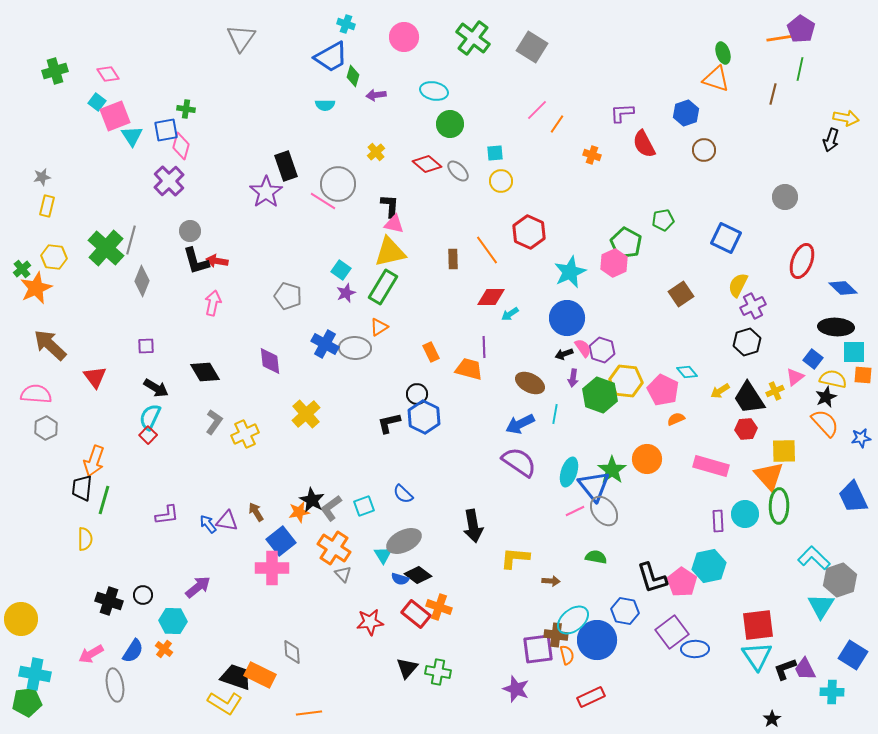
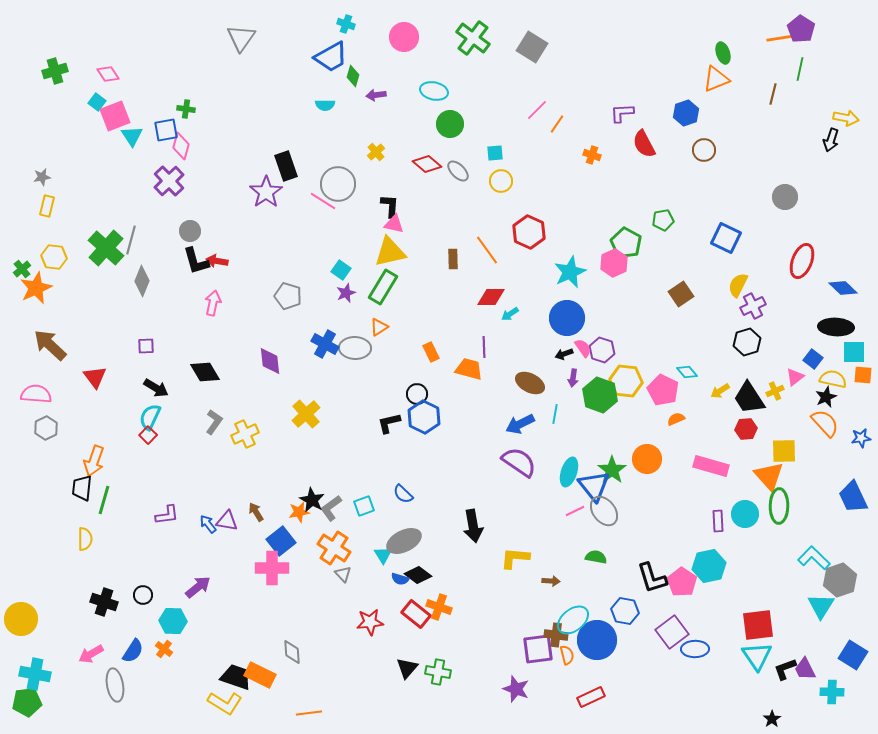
orange triangle at (716, 79): rotated 40 degrees counterclockwise
black cross at (109, 601): moved 5 px left, 1 px down
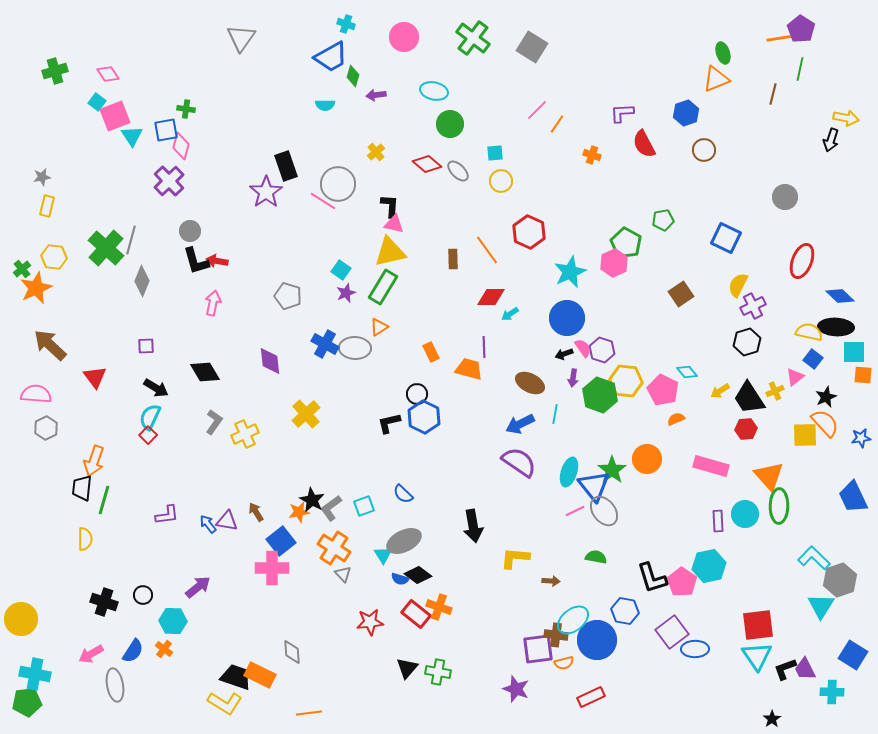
blue diamond at (843, 288): moved 3 px left, 8 px down
yellow semicircle at (833, 379): moved 24 px left, 47 px up
yellow square at (784, 451): moved 21 px right, 16 px up
orange semicircle at (567, 655): moved 3 px left, 8 px down; rotated 90 degrees clockwise
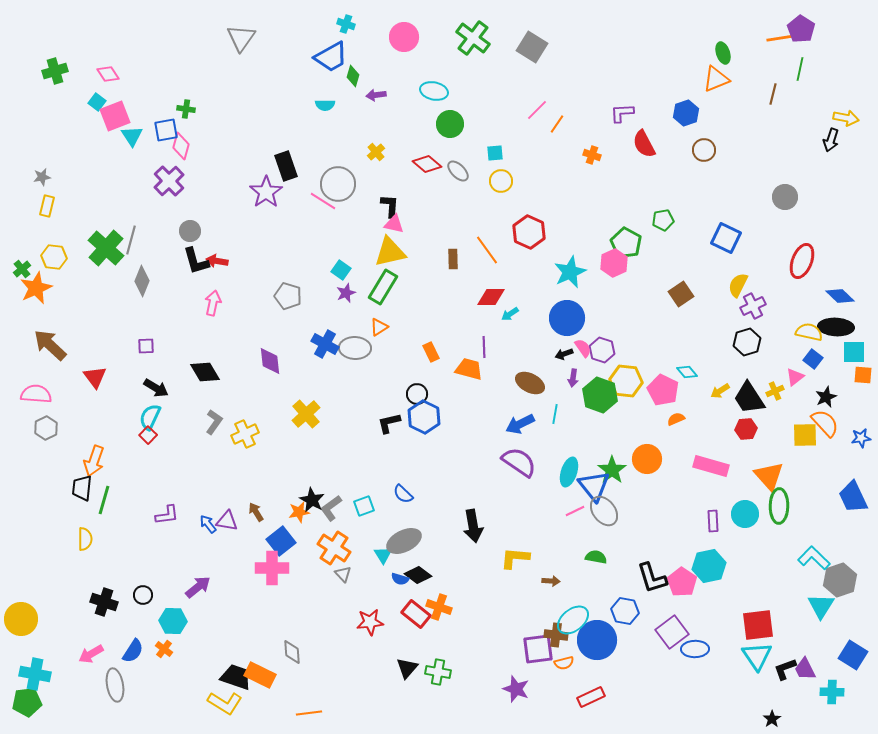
purple rectangle at (718, 521): moved 5 px left
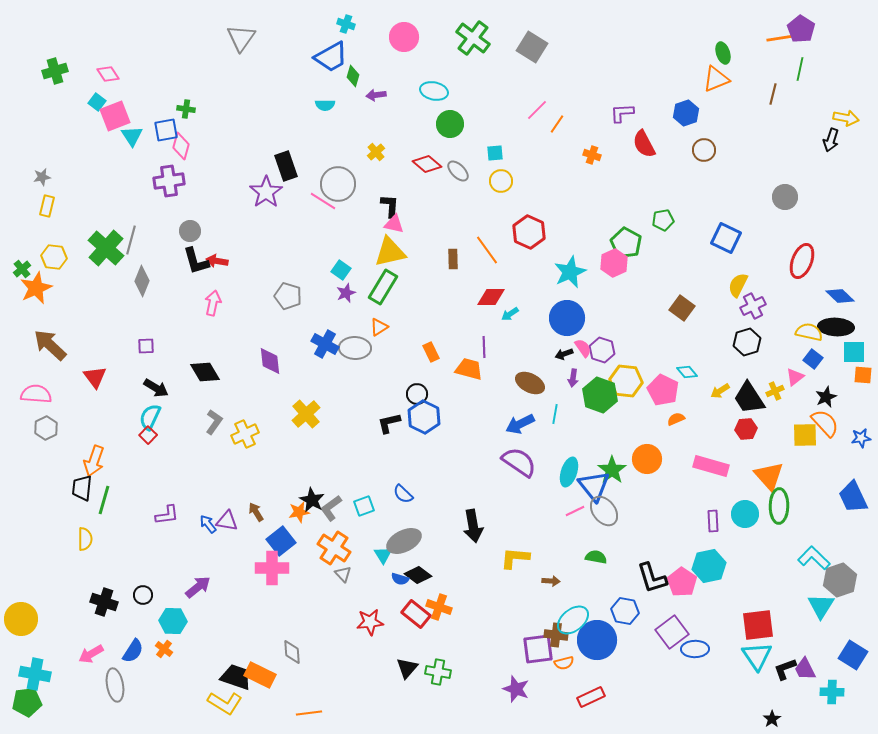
purple cross at (169, 181): rotated 36 degrees clockwise
brown square at (681, 294): moved 1 px right, 14 px down; rotated 20 degrees counterclockwise
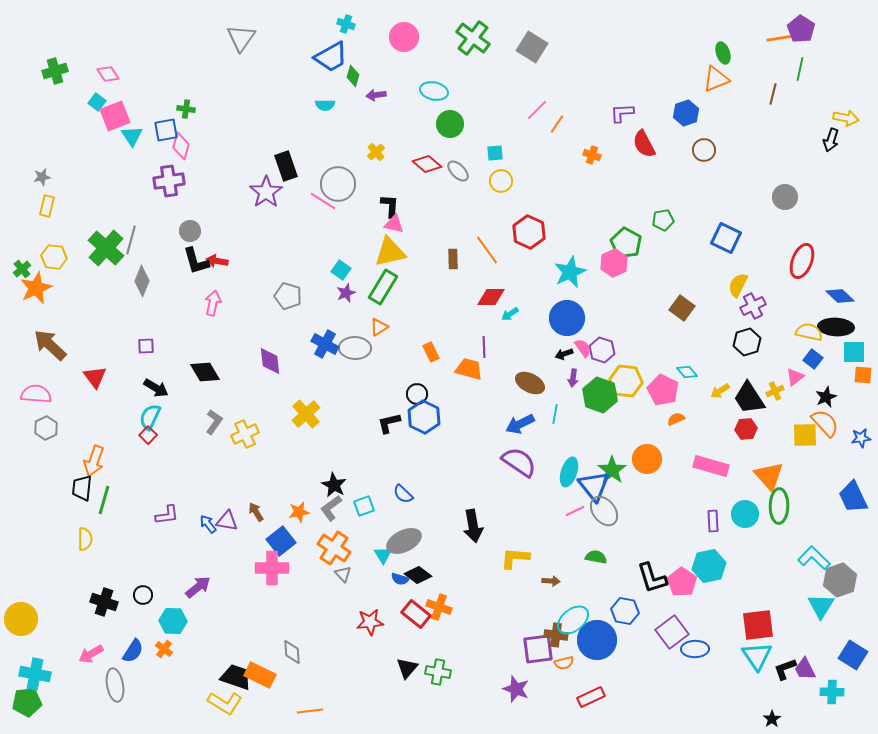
black star at (312, 500): moved 22 px right, 15 px up
orange line at (309, 713): moved 1 px right, 2 px up
